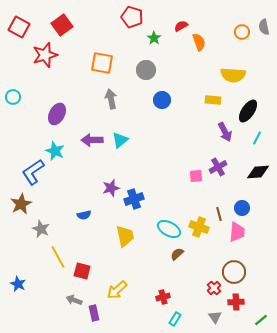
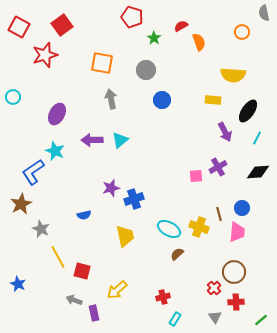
gray semicircle at (264, 27): moved 14 px up
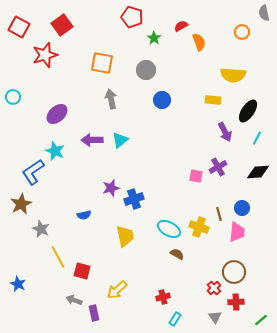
purple ellipse at (57, 114): rotated 20 degrees clockwise
pink square at (196, 176): rotated 16 degrees clockwise
brown semicircle at (177, 254): rotated 72 degrees clockwise
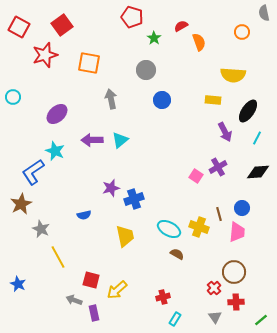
orange square at (102, 63): moved 13 px left
pink square at (196, 176): rotated 24 degrees clockwise
red square at (82, 271): moved 9 px right, 9 px down
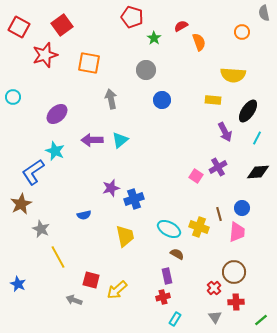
purple rectangle at (94, 313): moved 73 px right, 37 px up
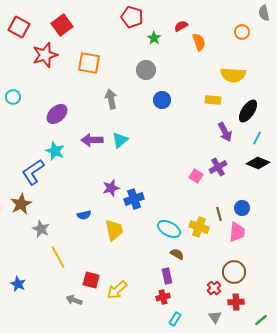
black diamond at (258, 172): moved 9 px up; rotated 25 degrees clockwise
yellow trapezoid at (125, 236): moved 11 px left, 6 px up
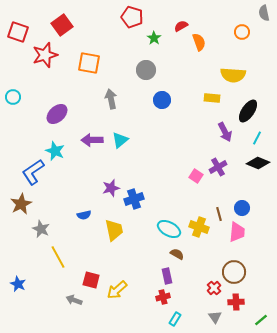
red square at (19, 27): moved 1 px left, 5 px down; rotated 10 degrees counterclockwise
yellow rectangle at (213, 100): moved 1 px left, 2 px up
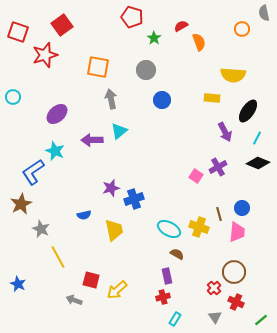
orange circle at (242, 32): moved 3 px up
orange square at (89, 63): moved 9 px right, 4 px down
cyan triangle at (120, 140): moved 1 px left, 9 px up
red cross at (236, 302): rotated 28 degrees clockwise
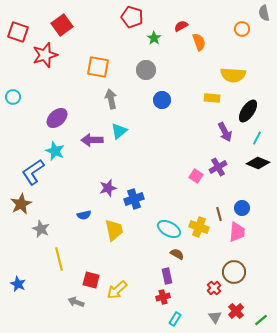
purple ellipse at (57, 114): moved 4 px down
purple star at (111, 188): moved 3 px left
yellow line at (58, 257): moved 1 px right, 2 px down; rotated 15 degrees clockwise
gray arrow at (74, 300): moved 2 px right, 2 px down
red cross at (236, 302): moved 9 px down; rotated 21 degrees clockwise
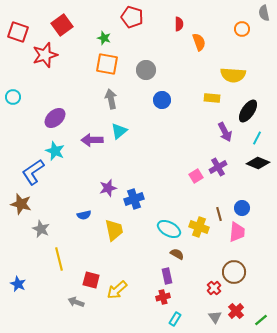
red semicircle at (181, 26): moved 2 px left, 2 px up; rotated 120 degrees clockwise
green star at (154, 38): moved 50 px left; rotated 16 degrees counterclockwise
orange square at (98, 67): moved 9 px right, 3 px up
purple ellipse at (57, 118): moved 2 px left
pink square at (196, 176): rotated 24 degrees clockwise
brown star at (21, 204): rotated 30 degrees counterclockwise
